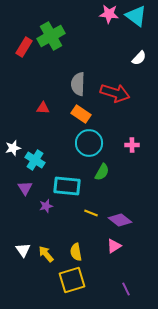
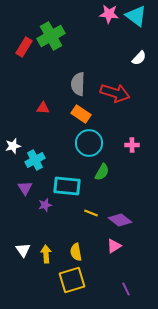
white star: moved 2 px up
cyan cross: rotated 30 degrees clockwise
purple star: moved 1 px left, 1 px up
yellow arrow: rotated 36 degrees clockwise
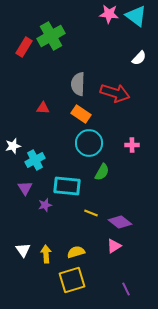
purple diamond: moved 2 px down
yellow semicircle: rotated 84 degrees clockwise
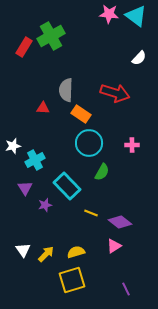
gray semicircle: moved 12 px left, 6 px down
cyan rectangle: rotated 40 degrees clockwise
yellow arrow: rotated 48 degrees clockwise
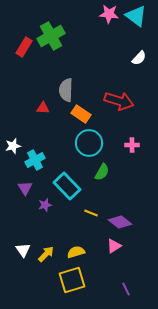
red arrow: moved 4 px right, 8 px down
